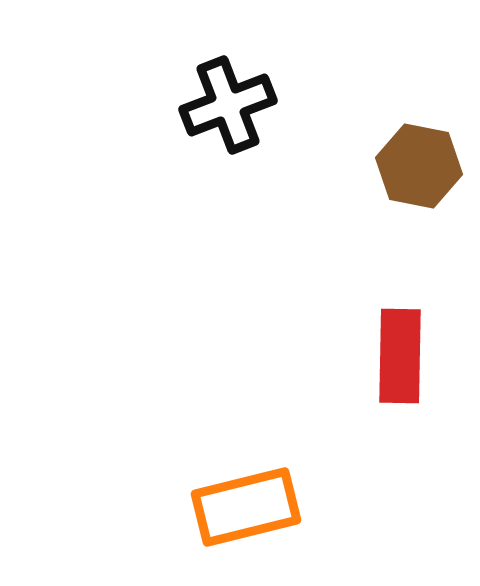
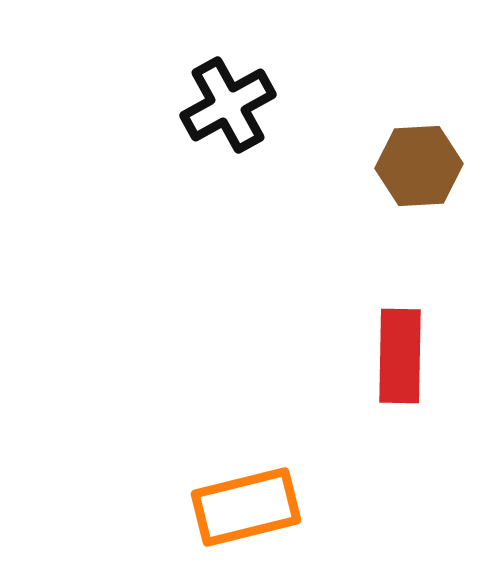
black cross: rotated 8 degrees counterclockwise
brown hexagon: rotated 14 degrees counterclockwise
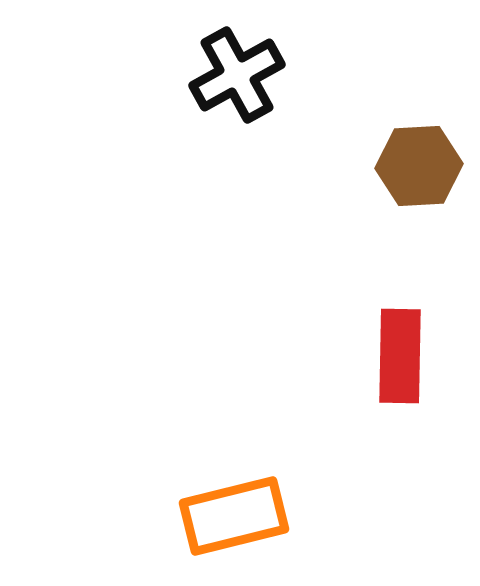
black cross: moved 9 px right, 30 px up
orange rectangle: moved 12 px left, 9 px down
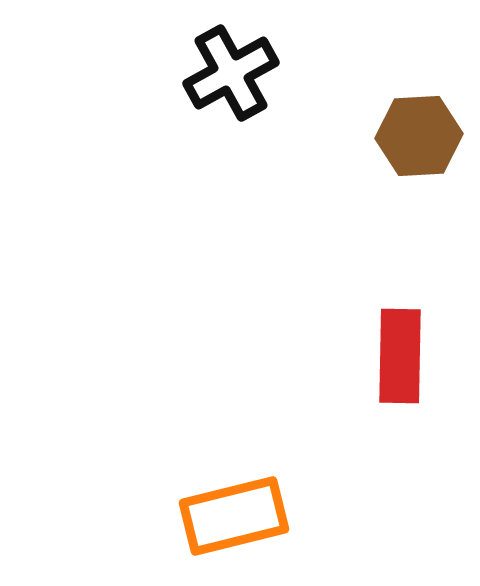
black cross: moved 6 px left, 2 px up
brown hexagon: moved 30 px up
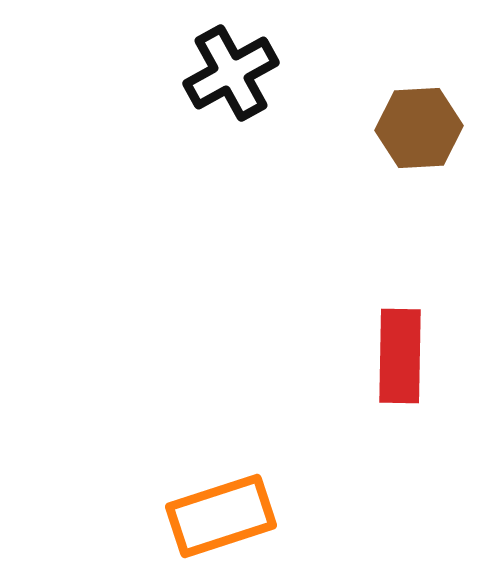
brown hexagon: moved 8 px up
orange rectangle: moved 13 px left; rotated 4 degrees counterclockwise
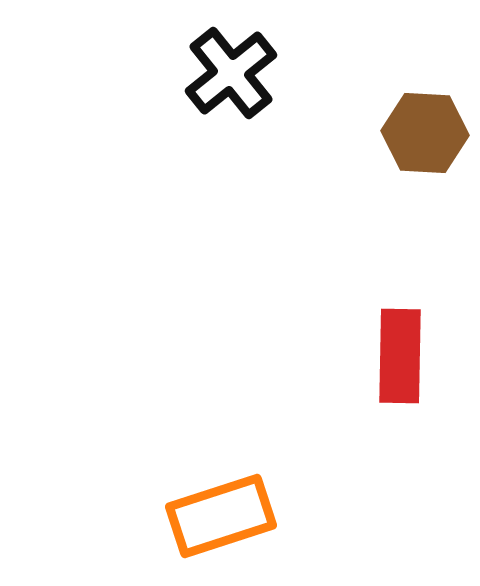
black cross: rotated 10 degrees counterclockwise
brown hexagon: moved 6 px right, 5 px down; rotated 6 degrees clockwise
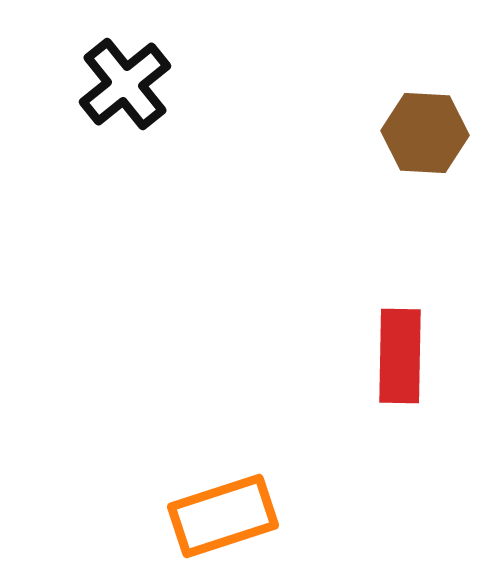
black cross: moved 106 px left, 11 px down
orange rectangle: moved 2 px right
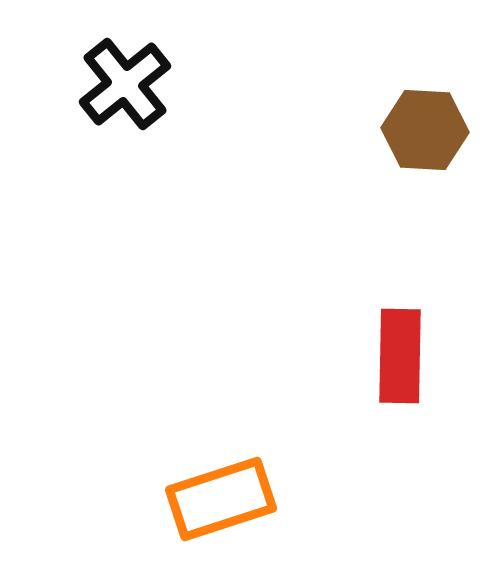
brown hexagon: moved 3 px up
orange rectangle: moved 2 px left, 17 px up
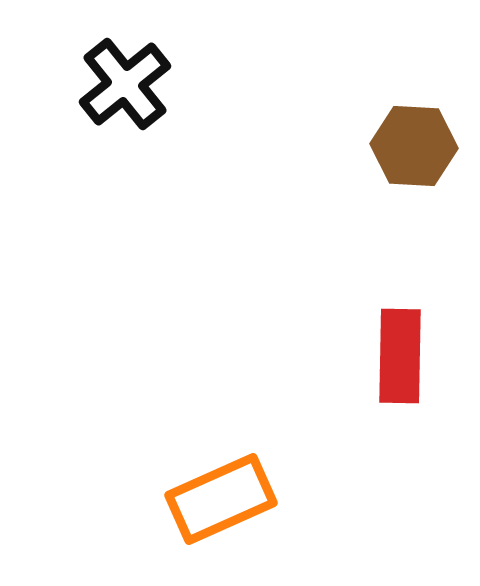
brown hexagon: moved 11 px left, 16 px down
orange rectangle: rotated 6 degrees counterclockwise
